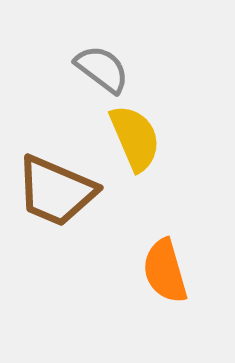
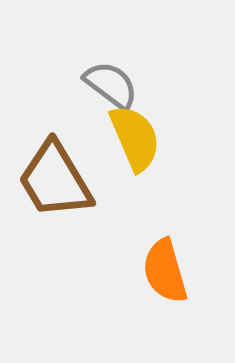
gray semicircle: moved 9 px right, 16 px down
brown trapezoid: moved 1 px left, 11 px up; rotated 36 degrees clockwise
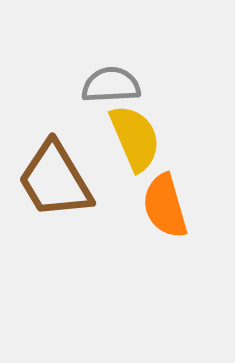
gray semicircle: rotated 40 degrees counterclockwise
orange semicircle: moved 65 px up
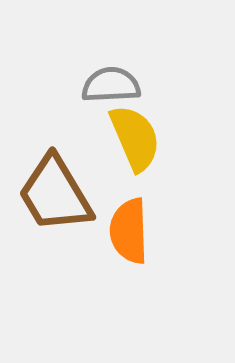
brown trapezoid: moved 14 px down
orange semicircle: moved 36 px left, 25 px down; rotated 14 degrees clockwise
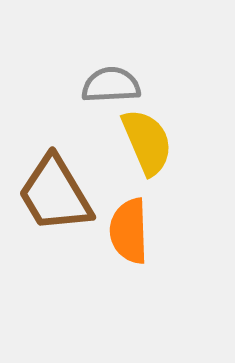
yellow semicircle: moved 12 px right, 4 px down
